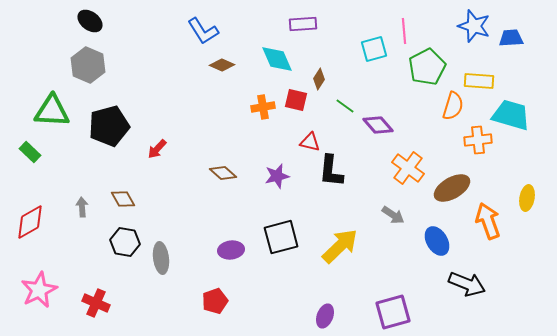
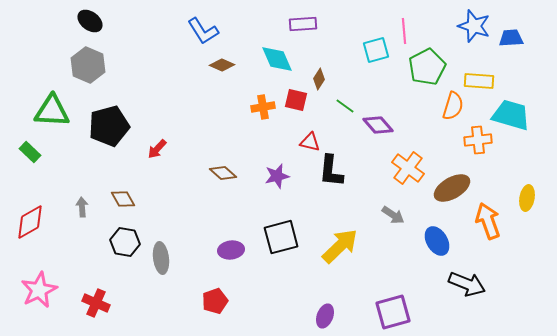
cyan square at (374, 49): moved 2 px right, 1 px down
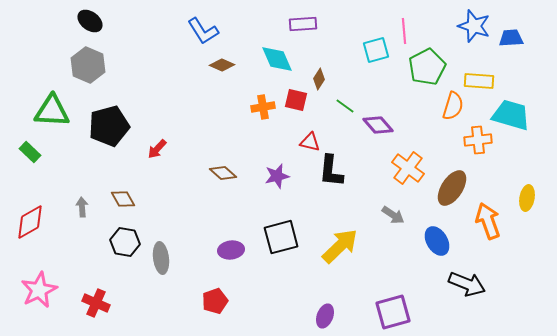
brown ellipse at (452, 188): rotated 27 degrees counterclockwise
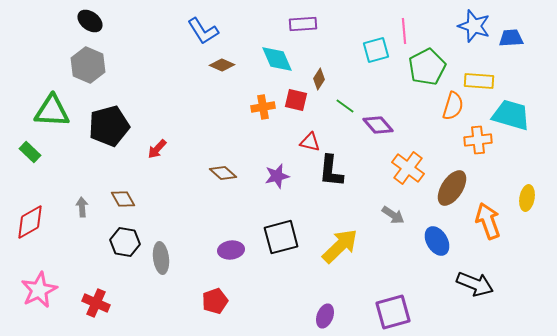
black arrow at (467, 284): moved 8 px right
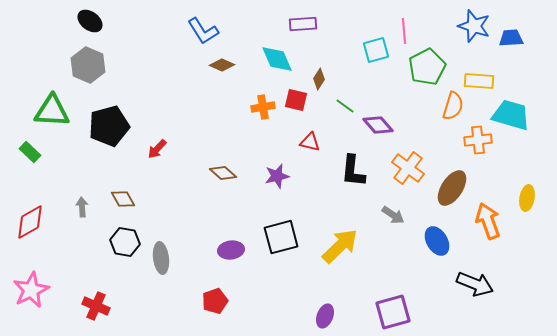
black L-shape at (331, 171): moved 22 px right
pink star at (39, 290): moved 8 px left
red cross at (96, 303): moved 3 px down
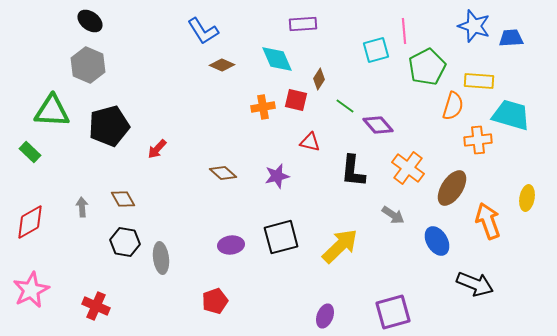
purple ellipse at (231, 250): moved 5 px up
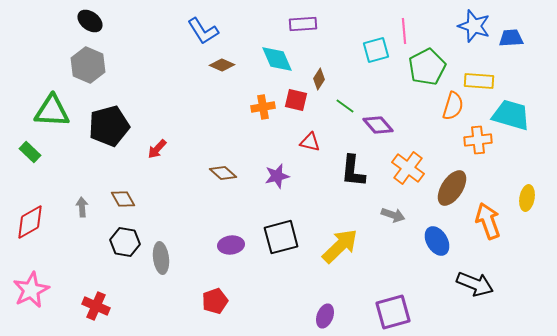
gray arrow at (393, 215): rotated 15 degrees counterclockwise
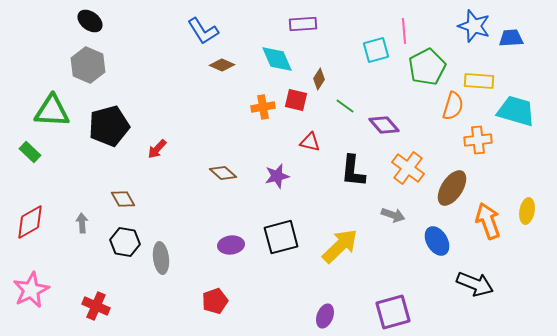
cyan trapezoid at (511, 115): moved 5 px right, 4 px up
purple diamond at (378, 125): moved 6 px right
yellow ellipse at (527, 198): moved 13 px down
gray arrow at (82, 207): moved 16 px down
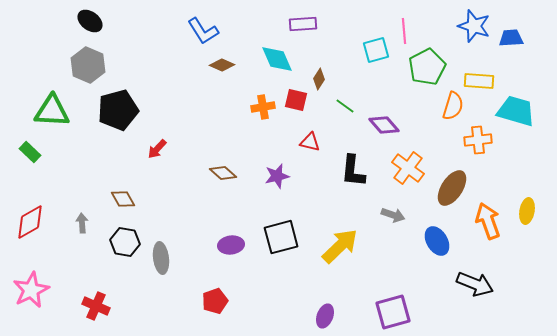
black pentagon at (109, 126): moved 9 px right, 16 px up
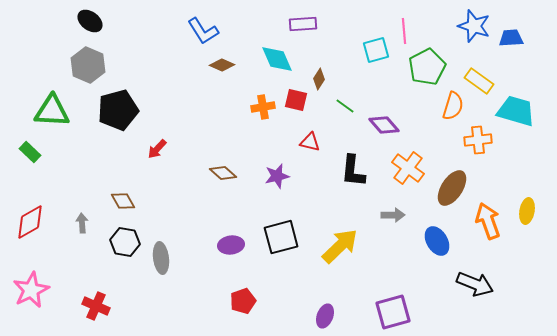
yellow rectangle at (479, 81): rotated 32 degrees clockwise
brown diamond at (123, 199): moved 2 px down
gray arrow at (393, 215): rotated 20 degrees counterclockwise
red pentagon at (215, 301): moved 28 px right
